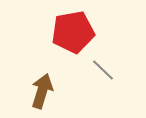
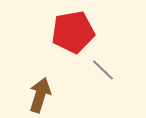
brown arrow: moved 2 px left, 4 px down
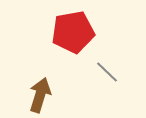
gray line: moved 4 px right, 2 px down
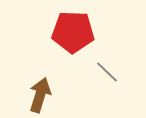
red pentagon: rotated 12 degrees clockwise
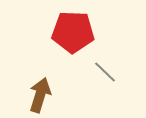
gray line: moved 2 px left
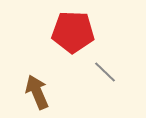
brown arrow: moved 3 px left, 3 px up; rotated 40 degrees counterclockwise
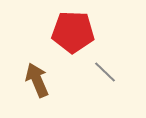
brown arrow: moved 12 px up
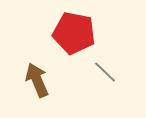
red pentagon: moved 1 px right, 1 px down; rotated 9 degrees clockwise
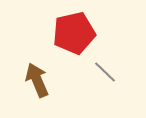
red pentagon: rotated 24 degrees counterclockwise
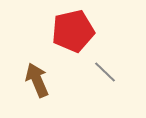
red pentagon: moved 1 px left, 2 px up
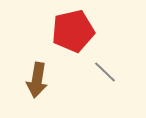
brown arrow: rotated 148 degrees counterclockwise
